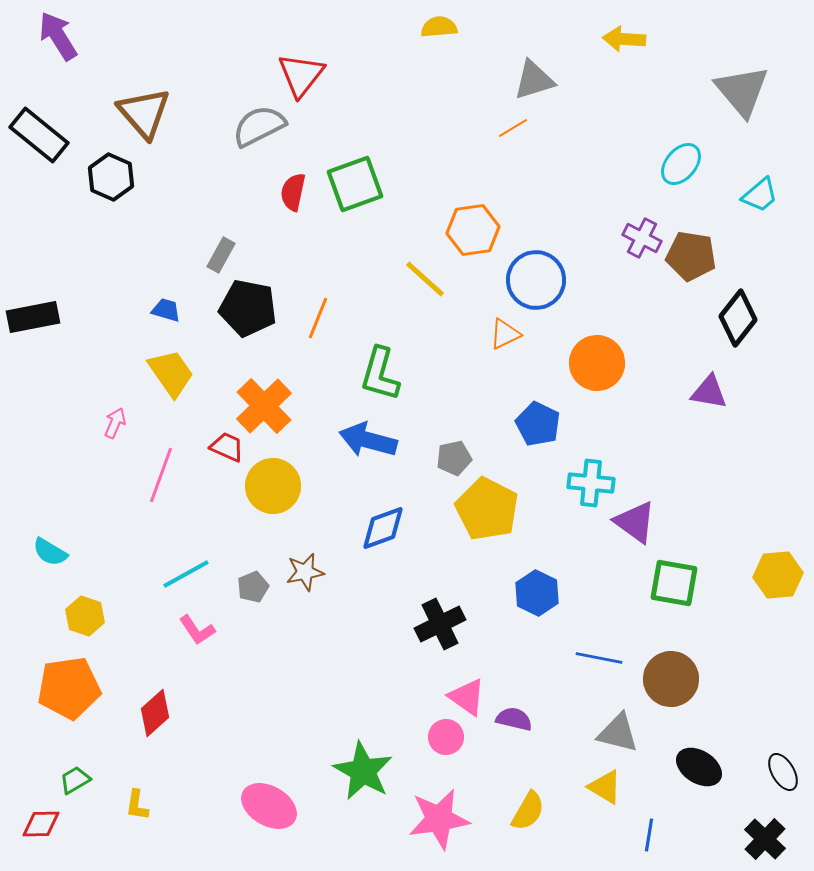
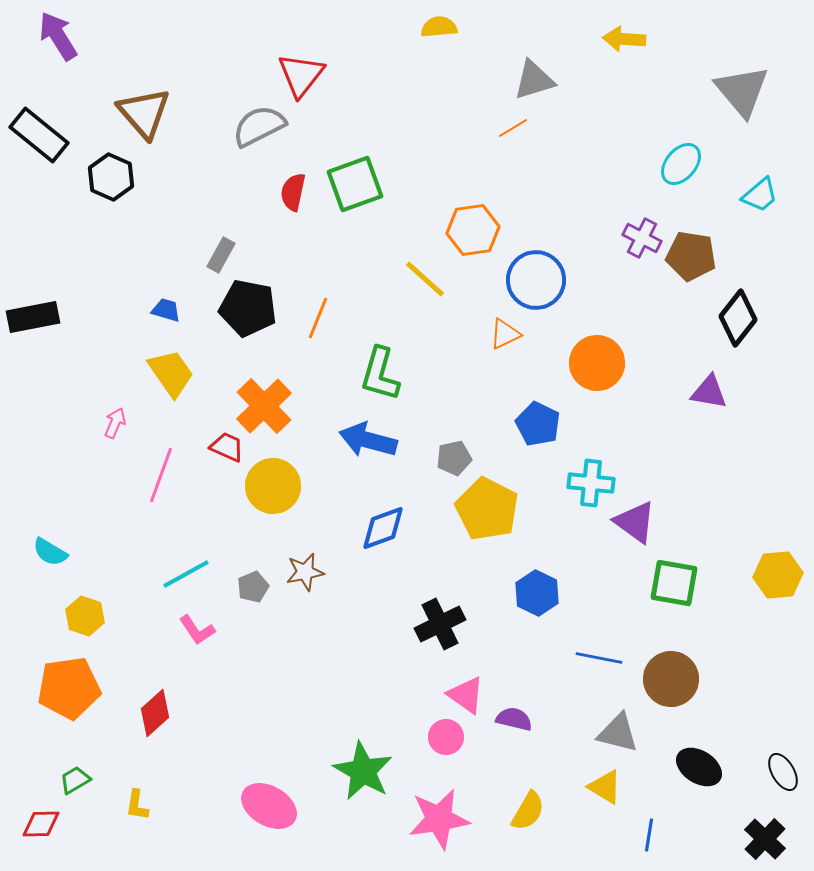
pink triangle at (467, 697): moved 1 px left, 2 px up
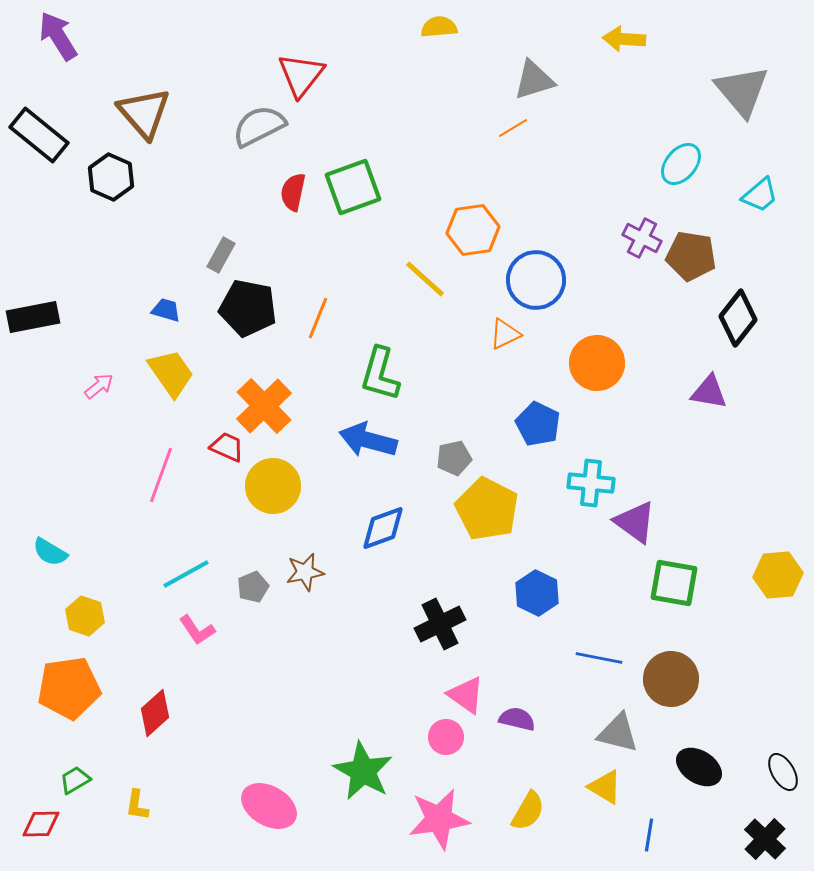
green square at (355, 184): moved 2 px left, 3 px down
pink arrow at (115, 423): moved 16 px left, 37 px up; rotated 28 degrees clockwise
purple semicircle at (514, 719): moved 3 px right
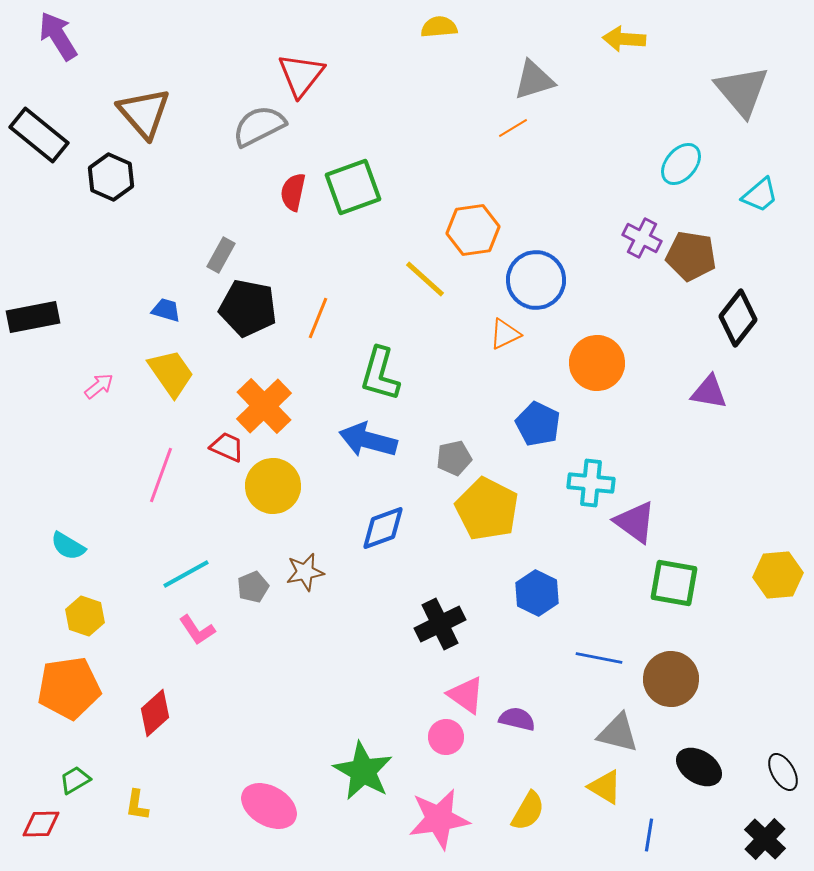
cyan semicircle at (50, 552): moved 18 px right, 6 px up
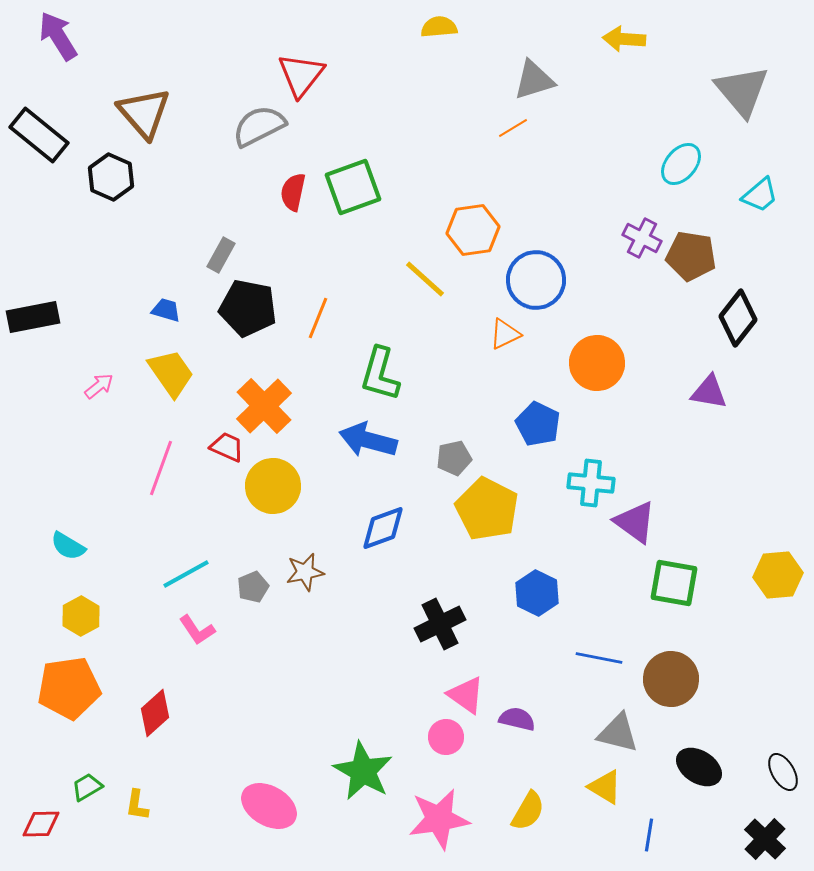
pink line at (161, 475): moved 7 px up
yellow hexagon at (85, 616): moved 4 px left; rotated 12 degrees clockwise
green trapezoid at (75, 780): moved 12 px right, 7 px down
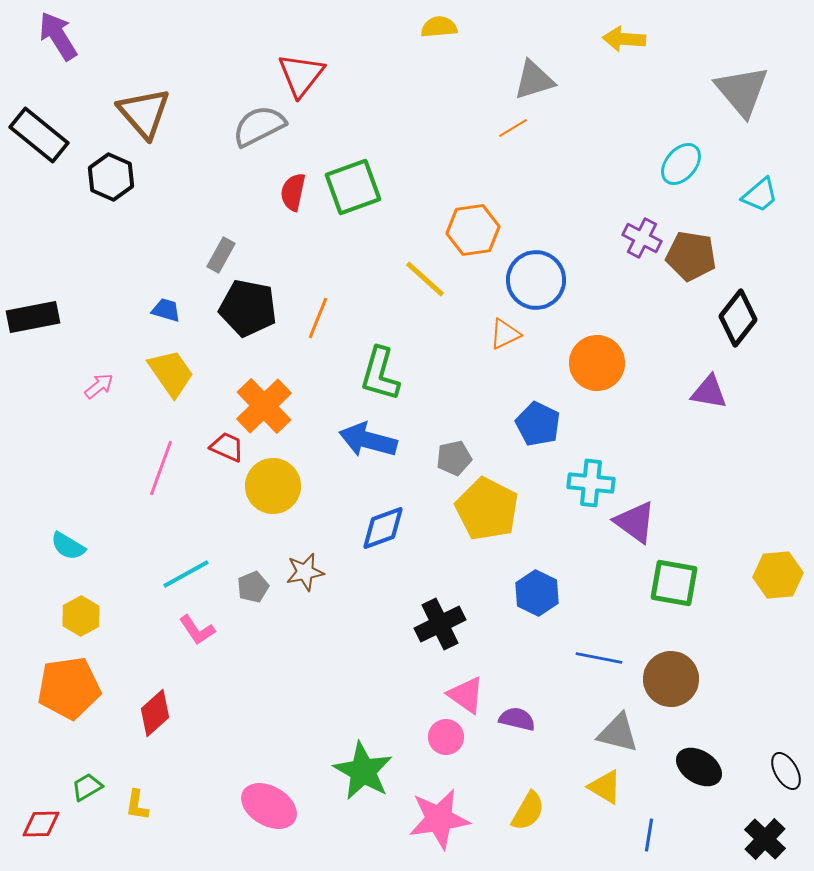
black ellipse at (783, 772): moved 3 px right, 1 px up
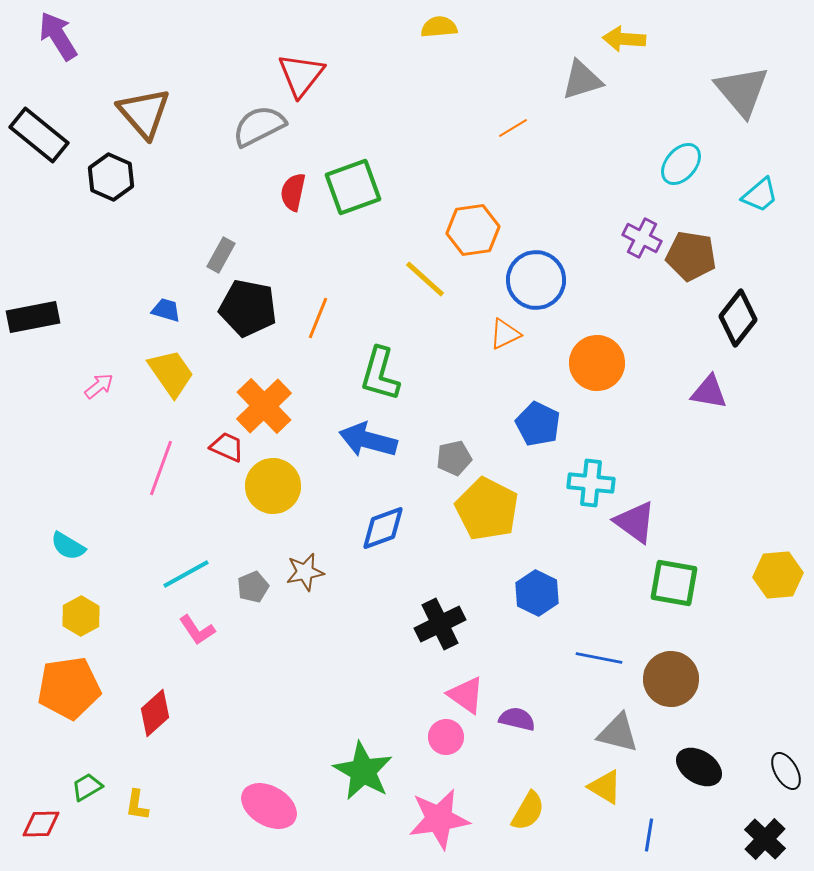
gray triangle at (534, 80): moved 48 px right
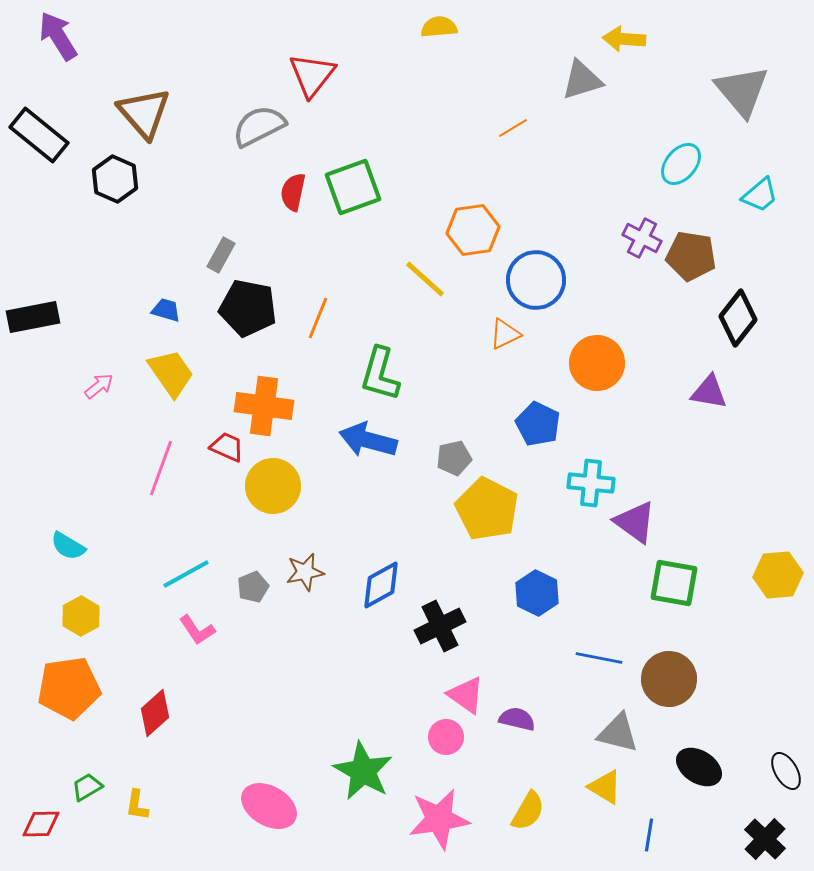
red triangle at (301, 75): moved 11 px right
black hexagon at (111, 177): moved 4 px right, 2 px down
orange cross at (264, 406): rotated 38 degrees counterclockwise
blue diamond at (383, 528): moved 2 px left, 57 px down; rotated 9 degrees counterclockwise
black cross at (440, 624): moved 2 px down
brown circle at (671, 679): moved 2 px left
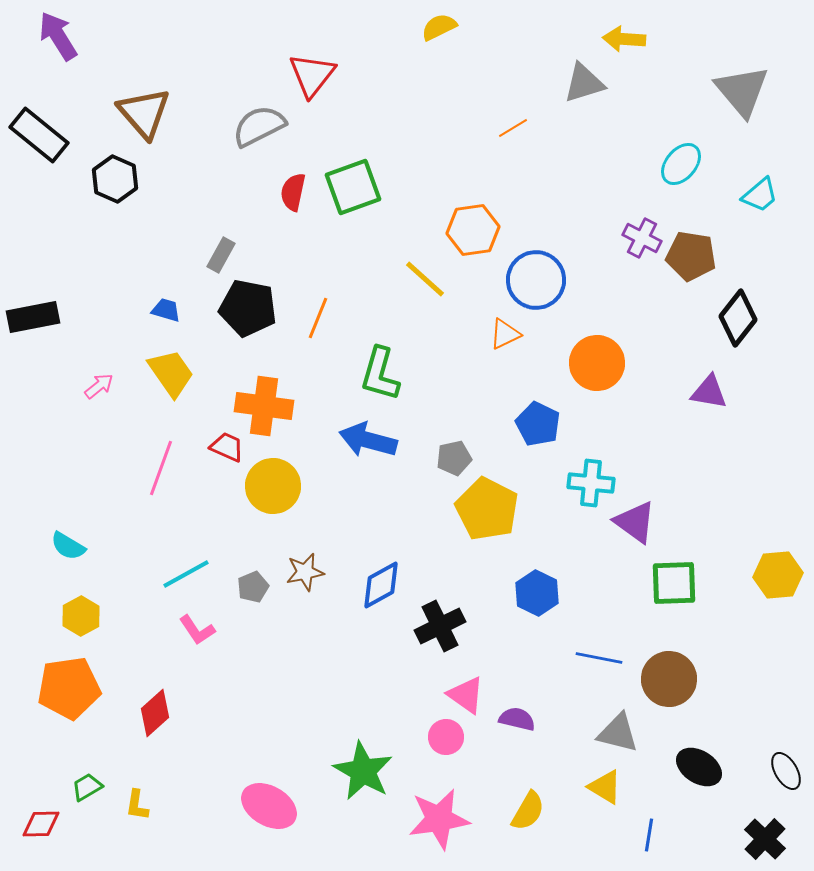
yellow semicircle at (439, 27): rotated 21 degrees counterclockwise
gray triangle at (582, 80): moved 2 px right, 3 px down
green square at (674, 583): rotated 12 degrees counterclockwise
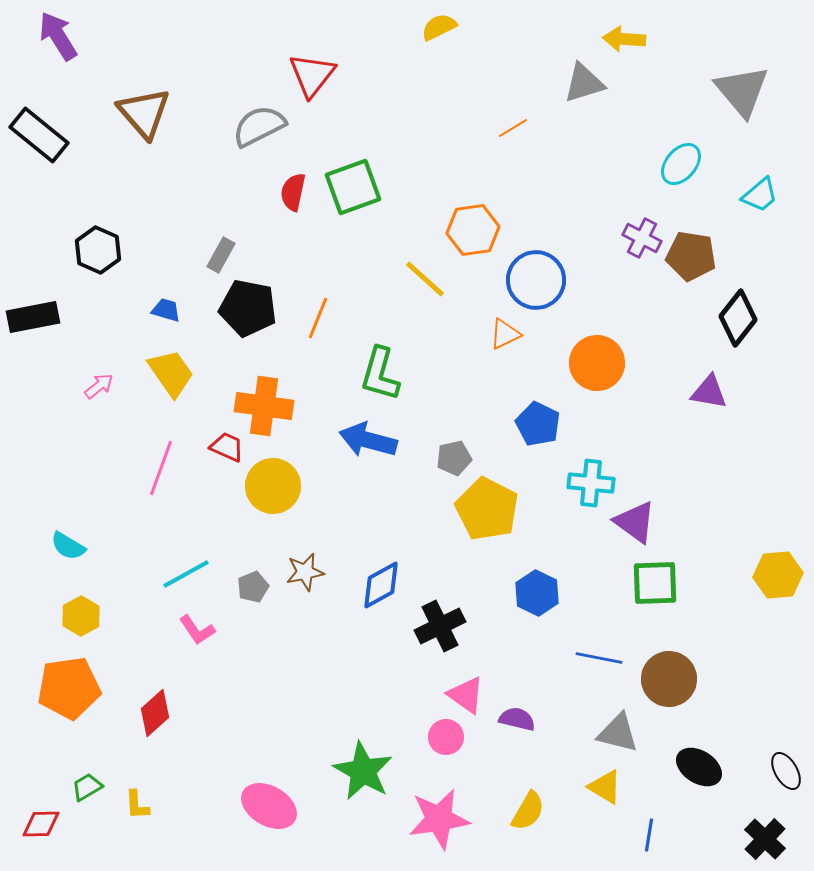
black hexagon at (115, 179): moved 17 px left, 71 px down
green square at (674, 583): moved 19 px left
yellow L-shape at (137, 805): rotated 12 degrees counterclockwise
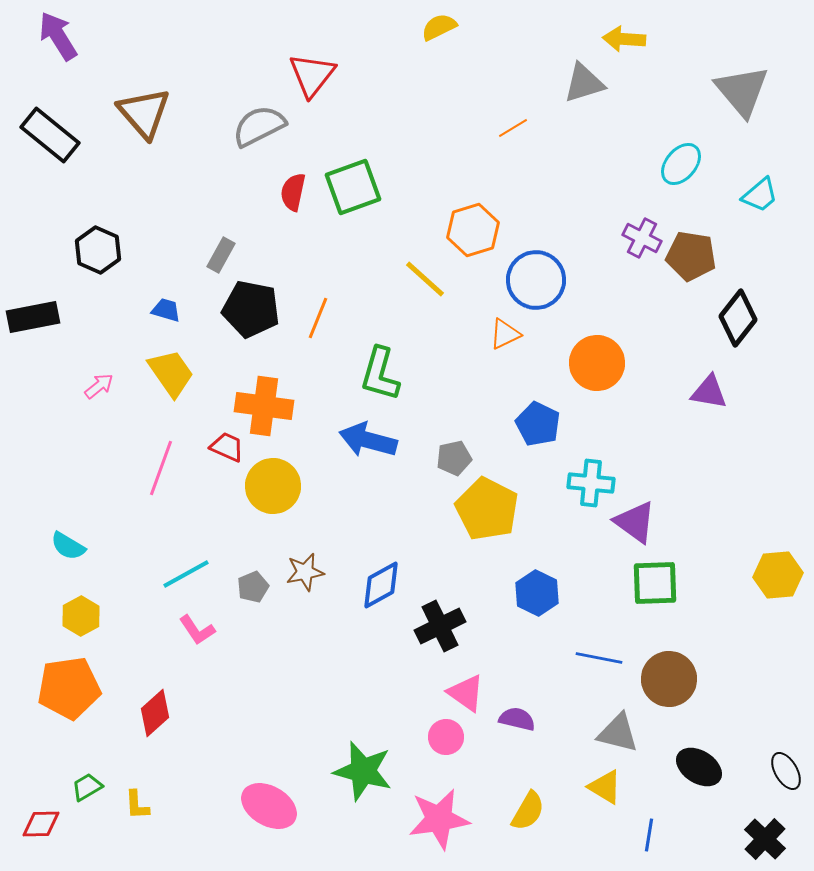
black rectangle at (39, 135): moved 11 px right
orange hexagon at (473, 230): rotated 9 degrees counterclockwise
black pentagon at (248, 308): moved 3 px right, 1 px down
pink triangle at (466, 695): moved 2 px up
green star at (363, 771): rotated 14 degrees counterclockwise
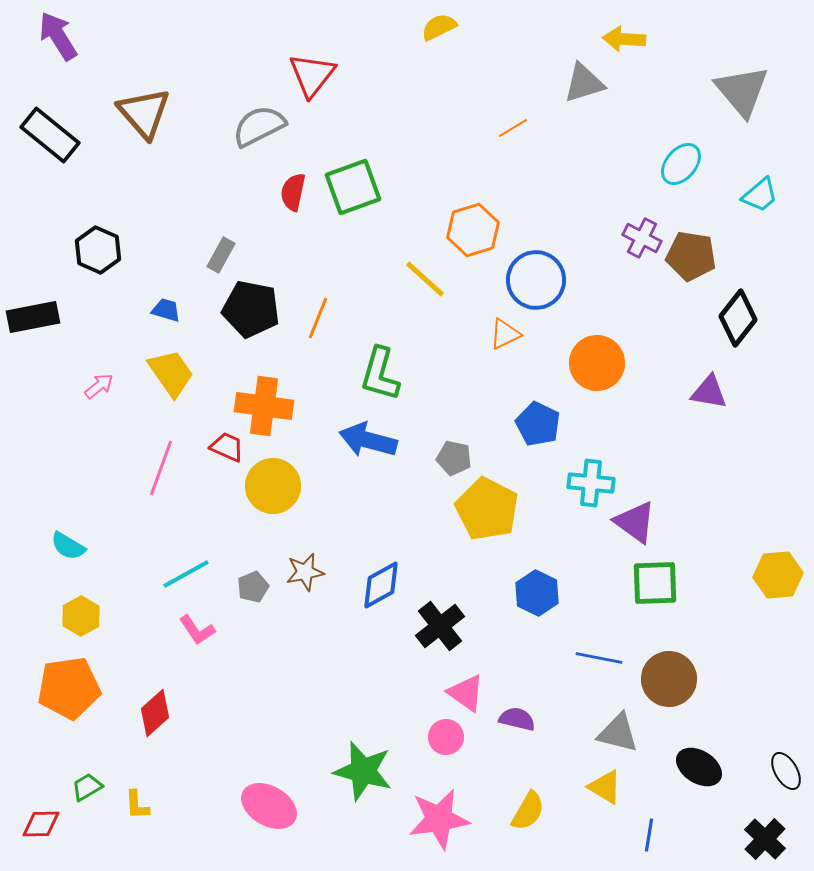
gray pentagon at (454, 458): rotated 24 degrees clockwise
black cross at (440, 626): rotated 12 degrees counterclockwise
